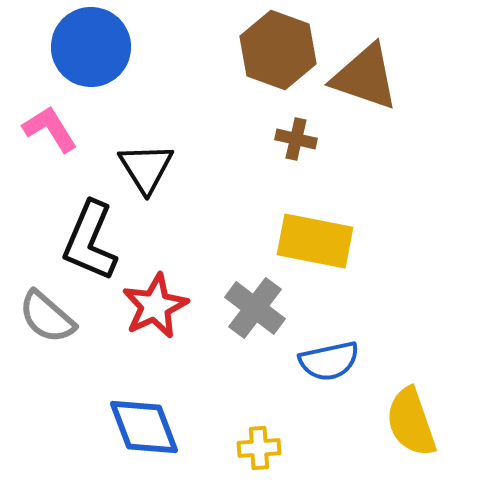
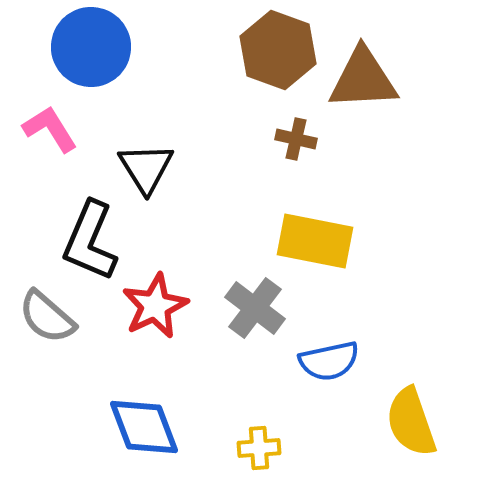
brown triangle: moved 2 px left, 2 px down; rotated 22 degrees counterclockwise
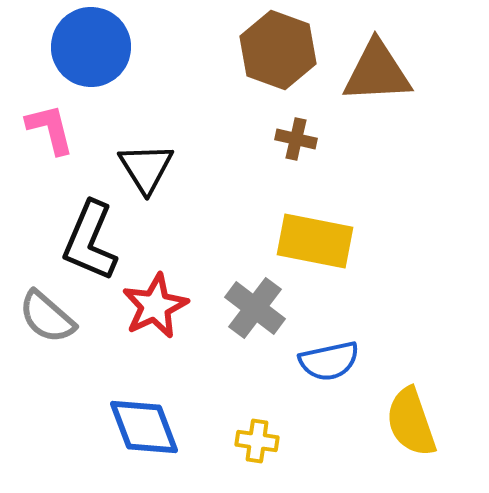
brown triangle: moved 14 px right, 7 px up
pink L-shape: rotated 18 degrees clockwise
yellow cross: moved 2 px left, 7 px up; rotated 12 degrees clockwise
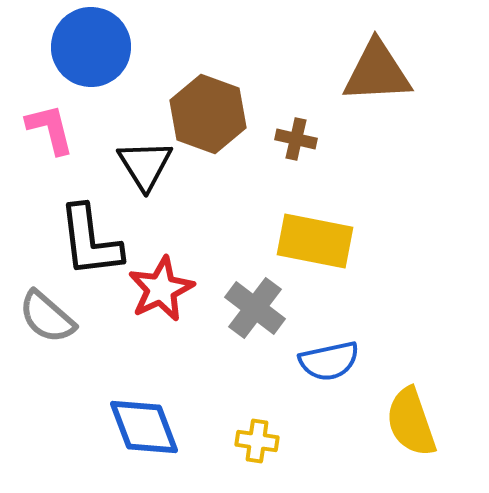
brown hexagon: moved 70 px left, 64 px down
black triangle: moved 1 px left, 3 px up
black L-shape: rotated 30 degrees counterclockwise
red star: moved 6 px right, 17 px up
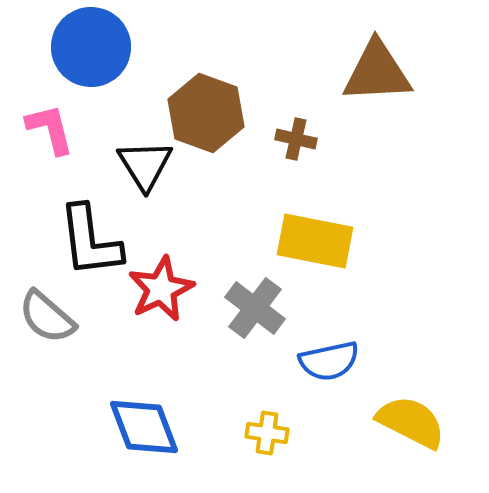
brown hexagon: moved 2 px left, 1 px up
yellow semicircle: rotated 136 degrees clockwise
yellow cross: moved 10 px right, 8 px up
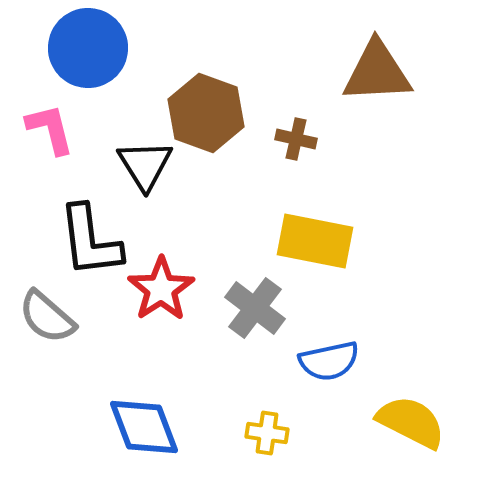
blue circle: moved 3 px left, 1 px down
red star: rotated 8 degrees counterclockwise
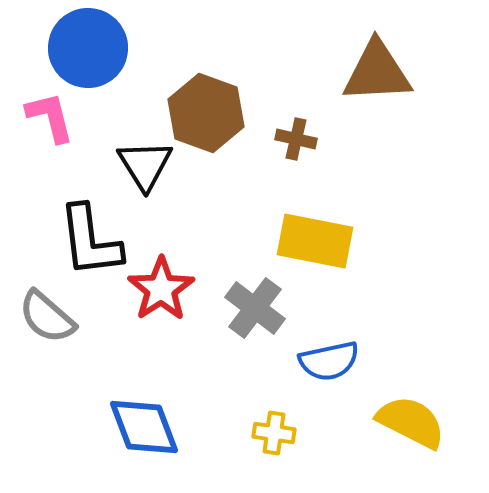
pink L-shape: moved 12 px up
yellow cross: moved 7 px right
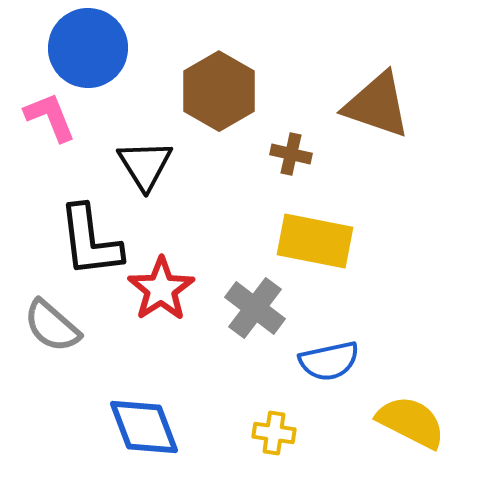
brown triangle: moved 33 px down; rotated 22 degrees clockwise
brown hexagon: moved 13 px right, 22 px up; rotated 10 degrees clockwise
pink L-shape: rotated 8 degrees counterclockwise
brown cross: moved 5 px left, 15 px down
gray semicircle: moved 5 px right, 9 px down
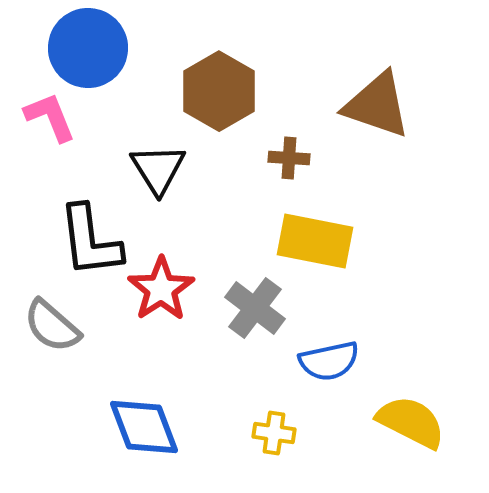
brown cross: moved 2 px left, 4 px down; rotated 9 degrees counterclockwise
black triangle: moved 13 px right, 4 px down
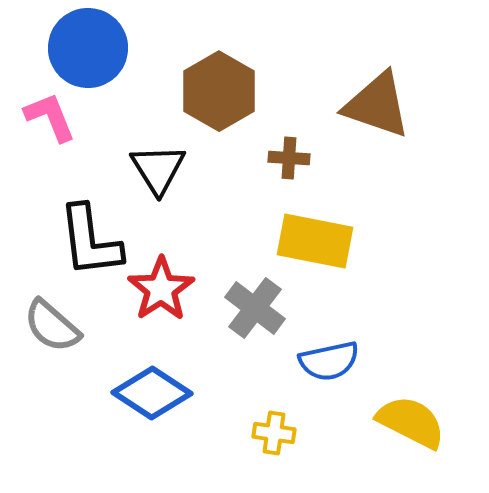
blue diamond: moved 8 px right, 34 px up; rotated 36 degrees counterclockwise
